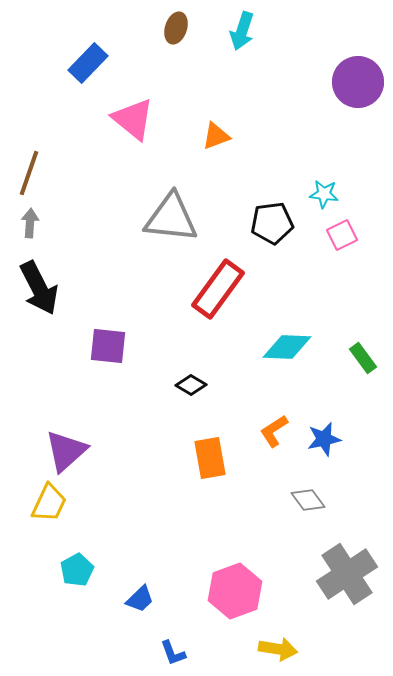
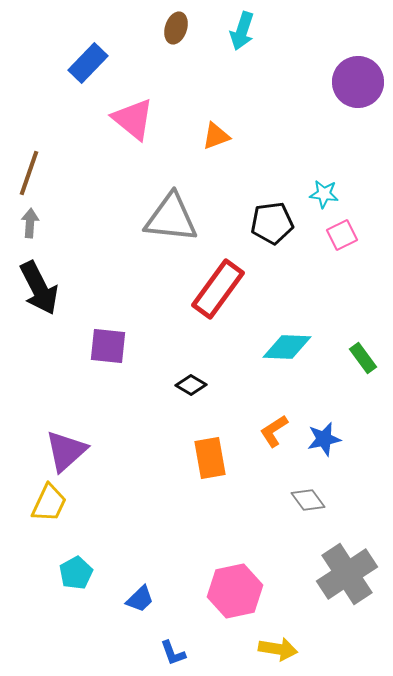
cyan pentagon: moved 1 px left, 3 px down
pink hexagon: rotated 8 degrees clockwise
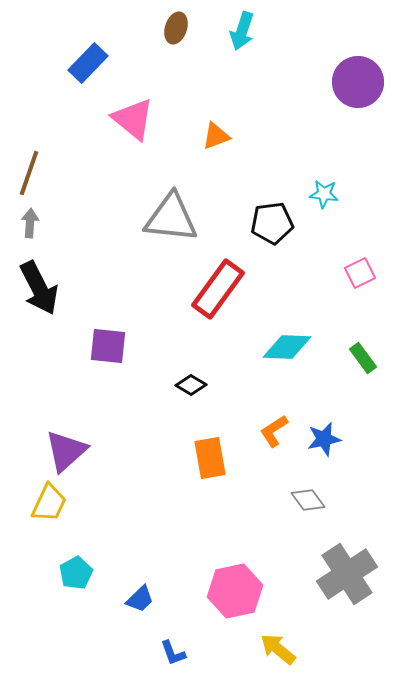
pink square: moved 18 px right, 38 px down
yellow arrow: rotated 150 degrees counterclockwise
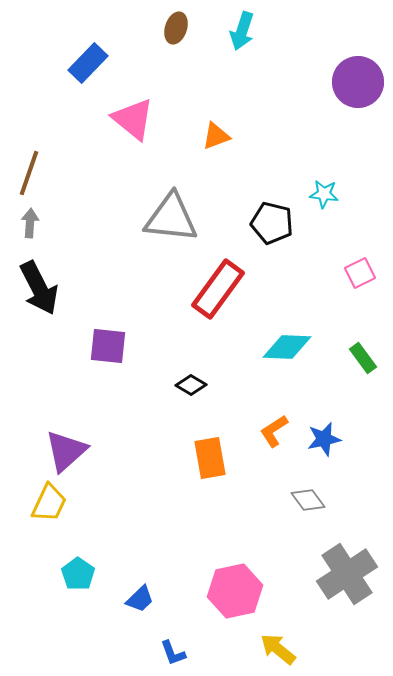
black pentagon: rotated 21 degrees clockwise
cyan pentagon: moved 2 px right, 1 px down; rotated 8 degrees counterclockwise
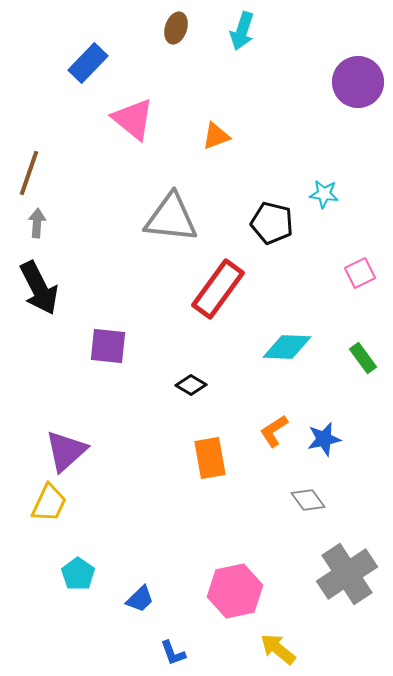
gray arrow: moved 7 px right
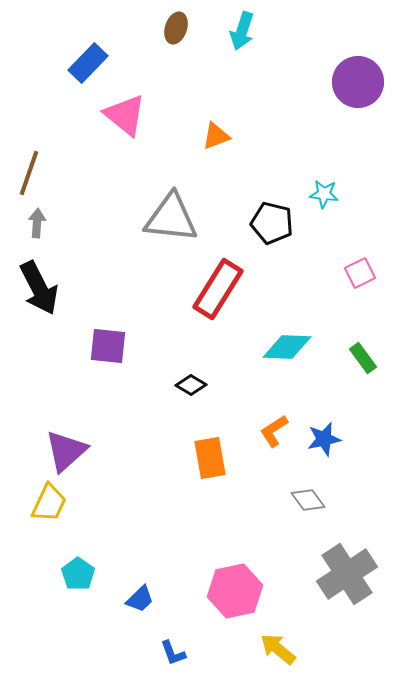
pink triangle: moved 8 px left, 4 px up
red rectangle: rotated 4 degrees counterclockwise
